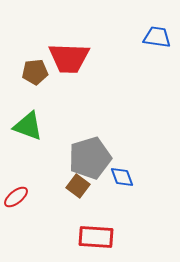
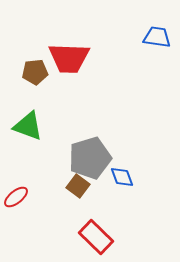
red rectangle: rotated 40 degrees clockwise
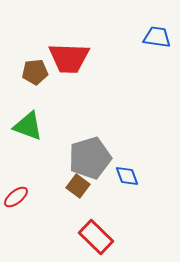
blue diamond: moved 5 px right, 1 px up
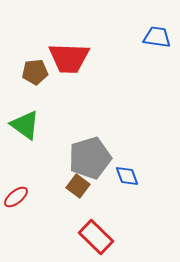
green triangle: moved 3 px left, 1 px up; rotated 16 degrees clockwise
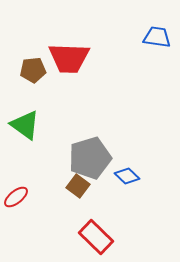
brown pentagon: moved 2 px left, 2 px up
blue diamond: rotated 25 degrees counterclockwise
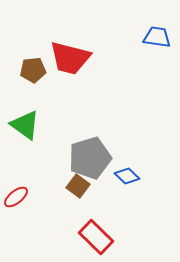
red trapezoid: moved 1 px right; rotated 12 degrees clockwise
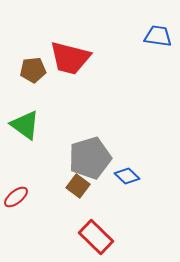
blue trapezoid: moved 1 px right, 1 px up
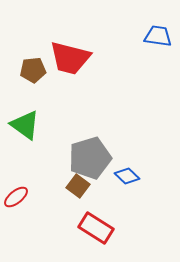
red rectangle: moved 9 px up; rotated 12 degrees counterclockwise
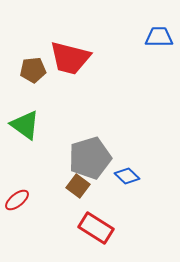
blue trapezoid: moved 1 px right, 1 px down; rotated 8 degrees counterclockwise
red ellipse: moved 1 px right, 3 px down
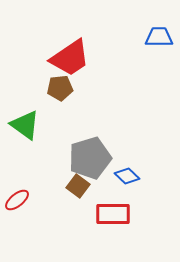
red trapezoid: rotated 48 degrees counterclockwise
brown pentagon: moved 27 px right, 18 px down
red rectangle: moved 17 px right, 14 px up; rotated 32 degrees counterclockwise
